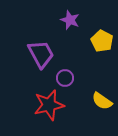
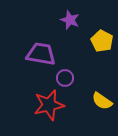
purple trapezoid: rotated 52 degrees counterclockwise
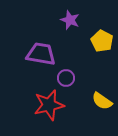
purple circle: moved 1 px right
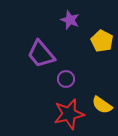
purple trapezoid: rotated 140 degrees counterclockwise
purple circle: moved 1 px down
yellow semicircle: moved 4 px down
red star: moved 20 px right, 9 px down
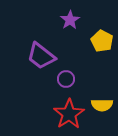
purple star: rotated 18 degrees clockwise
purple trapezoid: moved 2 px down; rotated 12 degrees counterclockwise
yellow semicircle: rotated 35 degrees counterclockwise
red star: rotated 20 degrees counterclockwise
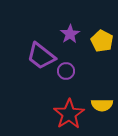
purple star: moved 14 px down
purple circle: moved 8 px up
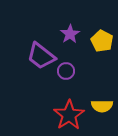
yellow semicircle: moved 1 px down
red star: moved 1 px down
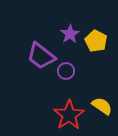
yellow pentagon: moved 6 px left
yellow semicircle: rotated 145 degrees counterclockwise
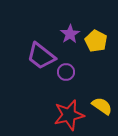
purple circle: moved 1 px down
red star: rotated 20 degrees clockwise
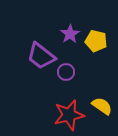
yellow pentagon: rotated 15 degrees counterclockwise
